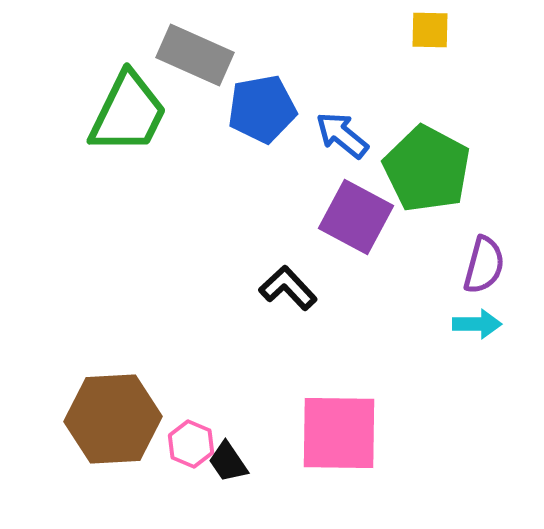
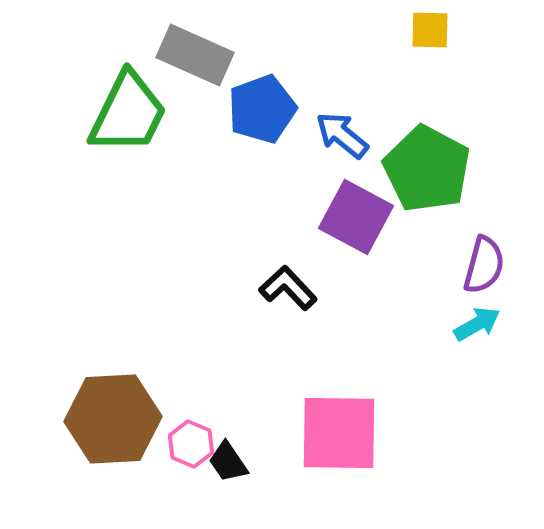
blue pentagon: rotated 10 degrees counterclockwise
cyan arrow: rotated 30 degrees counterclockwise
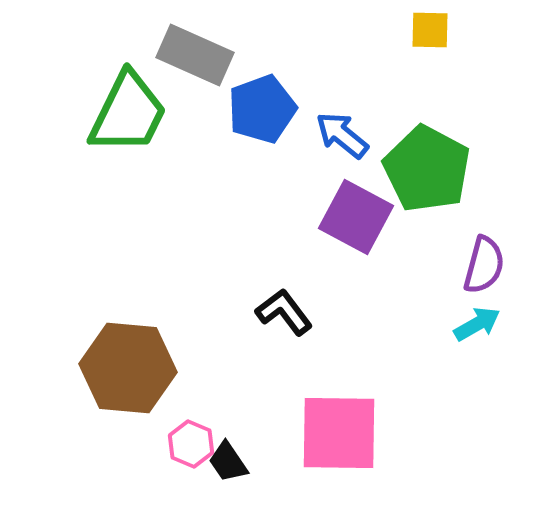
black L-shape: moved 4 px left, 24 px down; rotated 6 degrees clockwise
brown hexagon: moved 15 px right, 51 px up; rotated 8 degrees clockwise
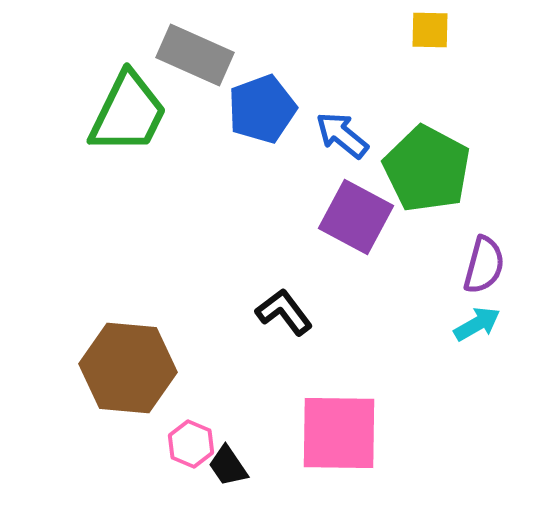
black trapezoid: moved 4 px down
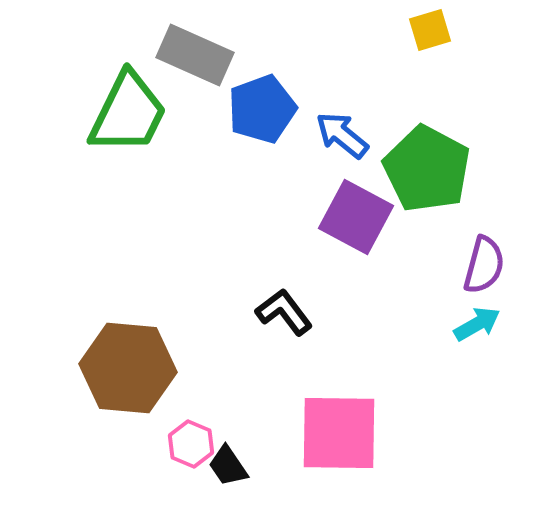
yellow square: rotated 18 degrees counterclockwise
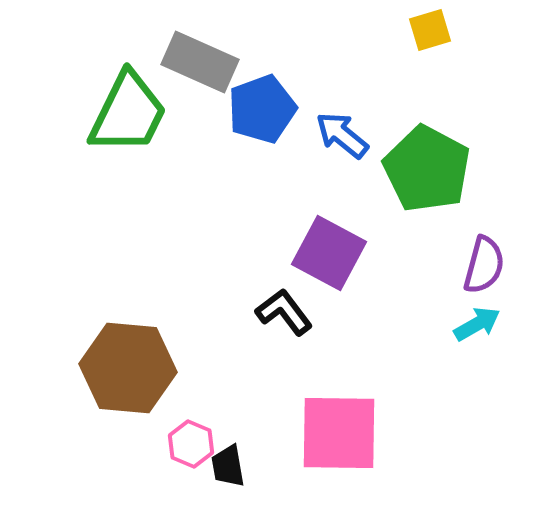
gray rectangle: moved 5 px right, 7 px down
purple square: moved 27 px left, 36 px down
black trapezoid: rotated 24 degrees clockwise
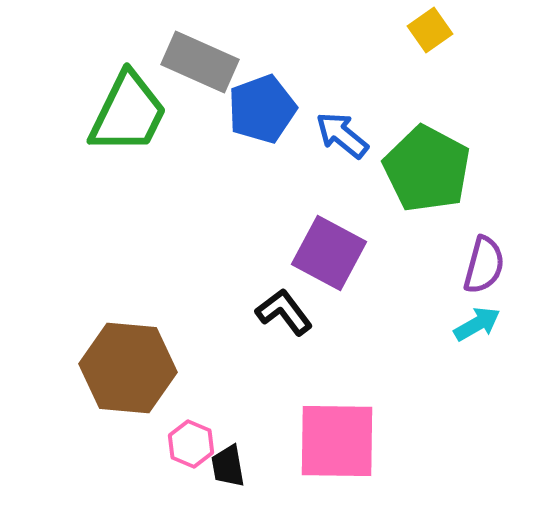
yellow square: rotated 18 degrees counterclockwise
pink square: moved 2 px left, 8 px down
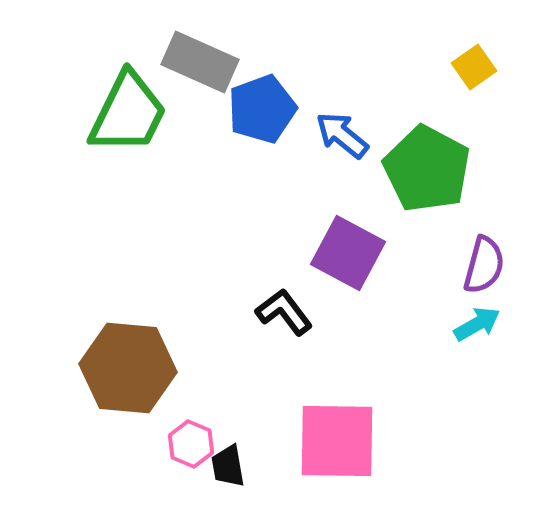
yellow square: moved 44 px right, 37 px down
purple square: moved 19 px right
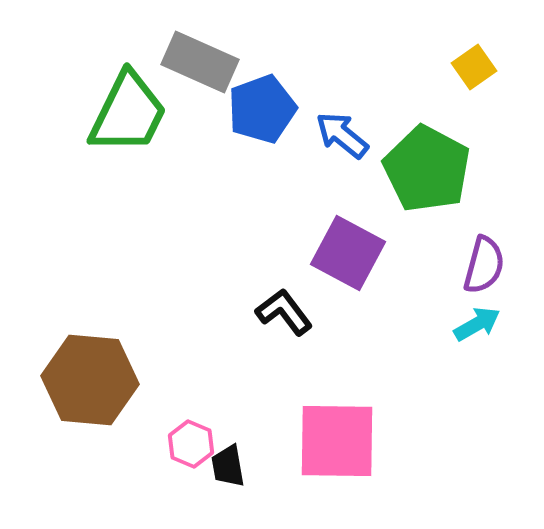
brown hexagon: moved 38 px left, 12 px down
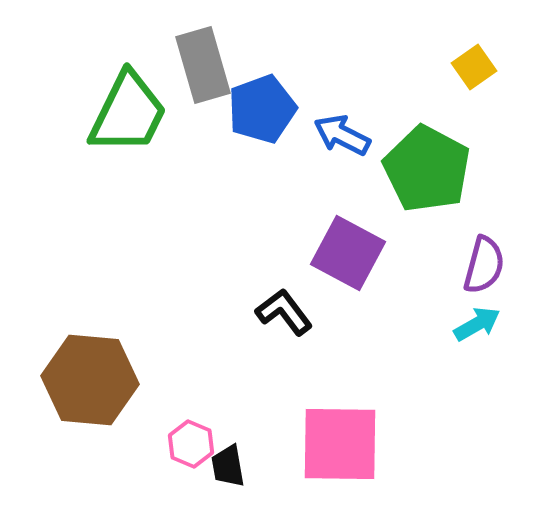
gray rectangle: moved 3 px right, 3 px down; rotated 50 degrees clockwise
blue arrow: rotated 12 degrees counterclockwise
pink square: moved 3 px right, 3 px down
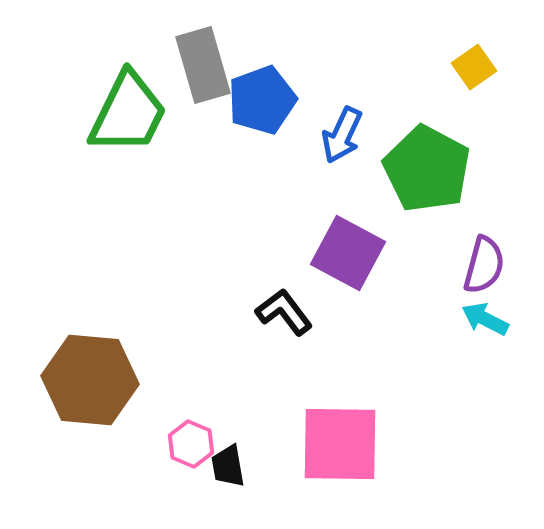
blue pentagon: moved 9 px up
blue arrow: rotated 92 degrees counterclockwise
cyan arrow: moved 8 px right, 5 px up; rotated 123 degrees counterclockwise
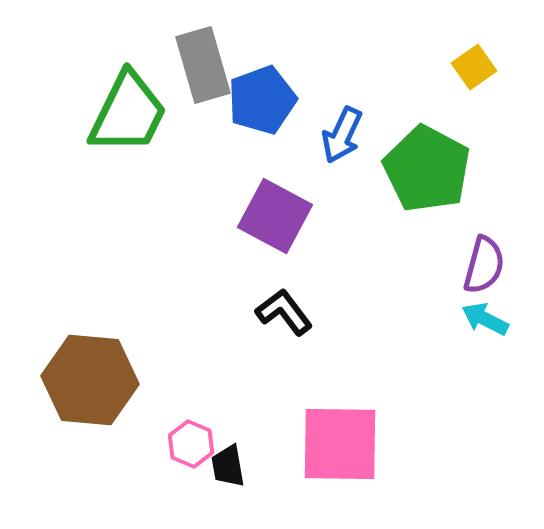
purple square: moved 73 px left, 37 px up
